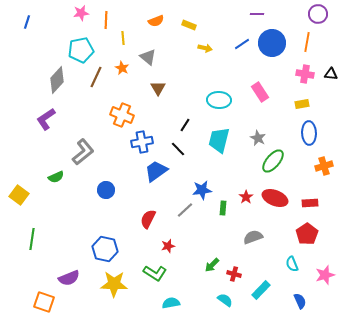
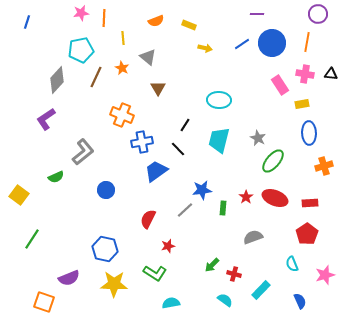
orange line at (106, 20): moved 2 px left, 2 px up
pink rectangle at (260, 92): moved 20 px right, 7 px up
green line at (32, 239): rotated 25 degrees clockwise
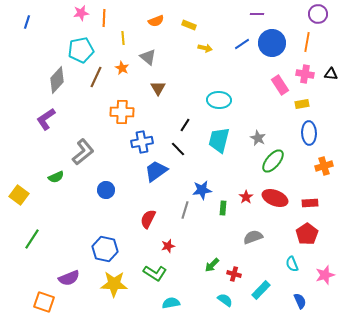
orange cross at (122, 115): moved 3 px up; rotated 20 degrees counterclockwise
gray line at (185, 210): rotated 30 degrees counterclockwise
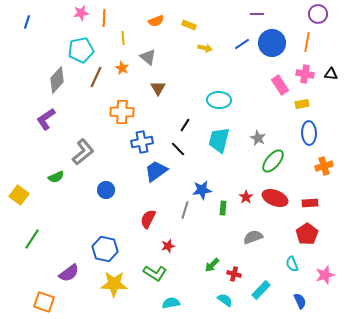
purple semicircle at (69, 278): moved 5 px up; rotated 15 degrees counterclockwise
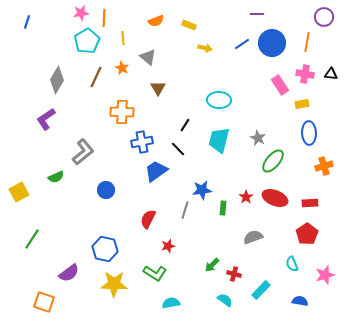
purple circle at (318, 14): moved 6 px right, 3 px down
cyan pentagon at (81, 50): moved 6 px right, 9 px up; rotated 20 degrees counterclockwise
gray diamond at (57, 80): rotated 12 degrees counterclockwise
yellow square at (19, 195): moved 3 px up; rotated 24 degrees clockwise
blue semicircle at (300, 301): rotated 56 degrees counterclockwise
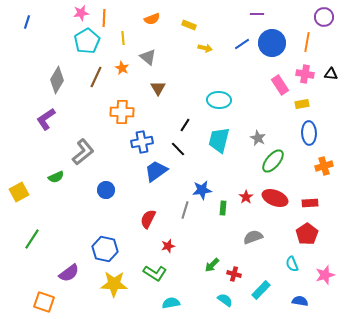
orange semicircle at (156, 21): moved 4 px left, 2 px up
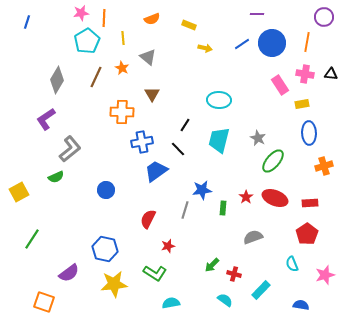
brown triangle at (158, 88): moved 6 px left, 6 px down
gray L-shape at (83, 152): moved 13 px left, 3 px up
yellow star at (114, 284): rotated 8 degrees counterclockwise
blue semicircle at (300, 301): moved 1 px right, 4 px down
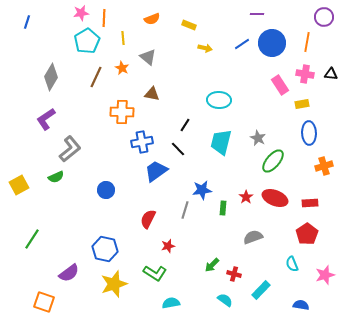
gray diamond at (57, 80): moved 6 px left, 3 px up
brown triangle at (152, 94): rotated 49 degrees counterclockwise
cyan trapezoid at (219, 140): moved 2 px right, 2 px down
yellow square at (19, 192): moved 7 px up
yellow star at (114, 284): rotated 12 degrees counterclockwise
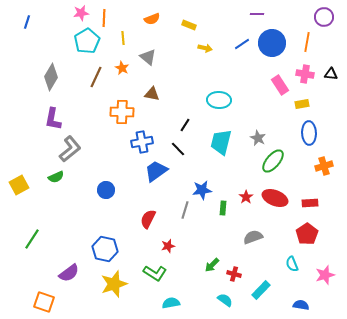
purple L-shape at (46, 119): moved 7 px right; rotated 45 degrees counterclockwise
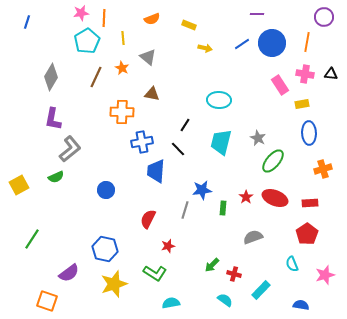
orange cross at (324, 166): moved 1 px left, 3 px down
blue trapezoid at (156, 171): rotated 50 degrees counterclockwise
orange square at (44, 302): moved 3 px right, 1 px up
